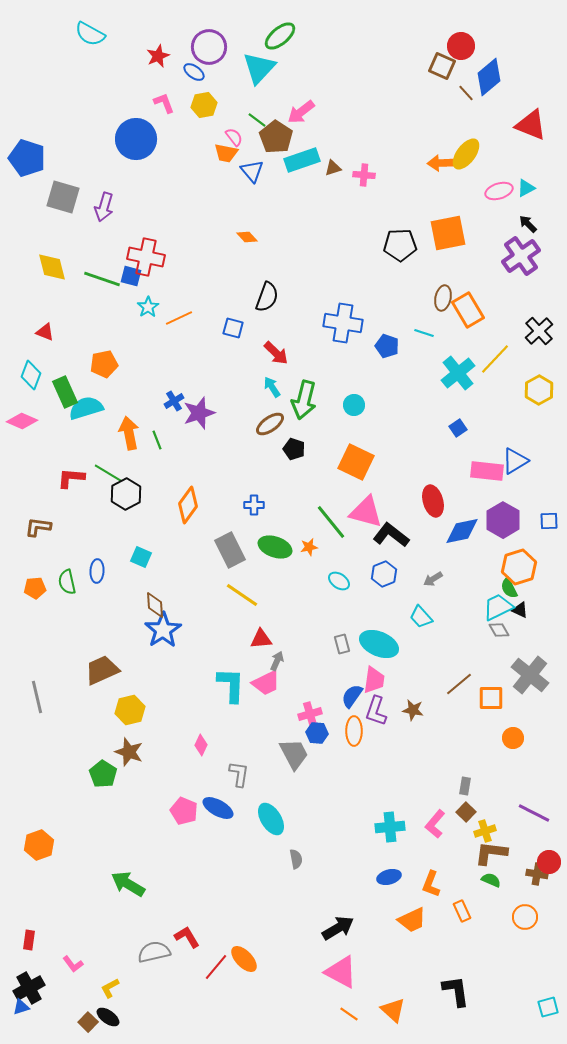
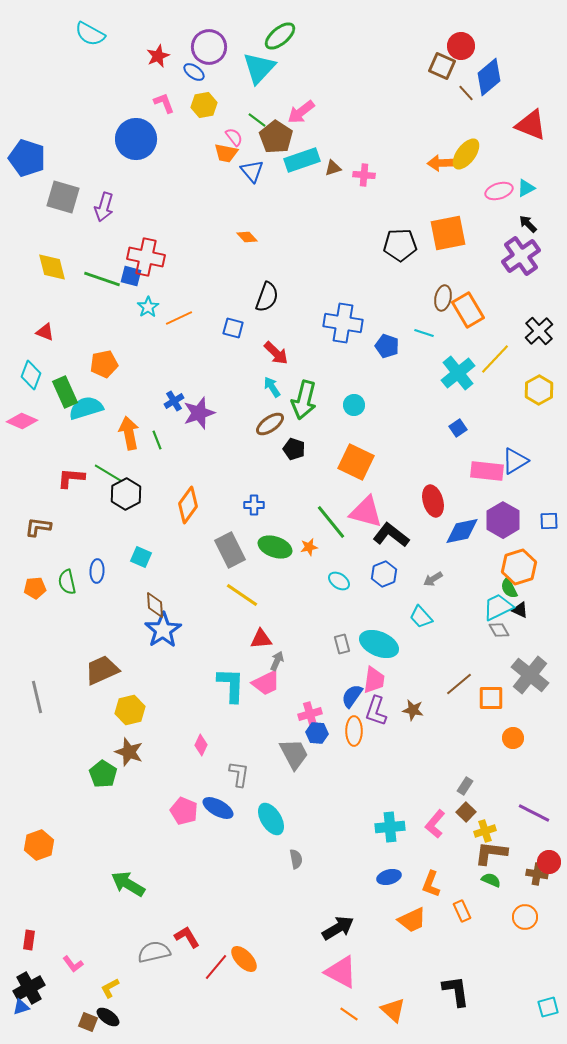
gray rectangle at (465, 786): rotated 24 degrees clockwise
brown square at (88, 1022): rotated 24 degrees counterclockwise
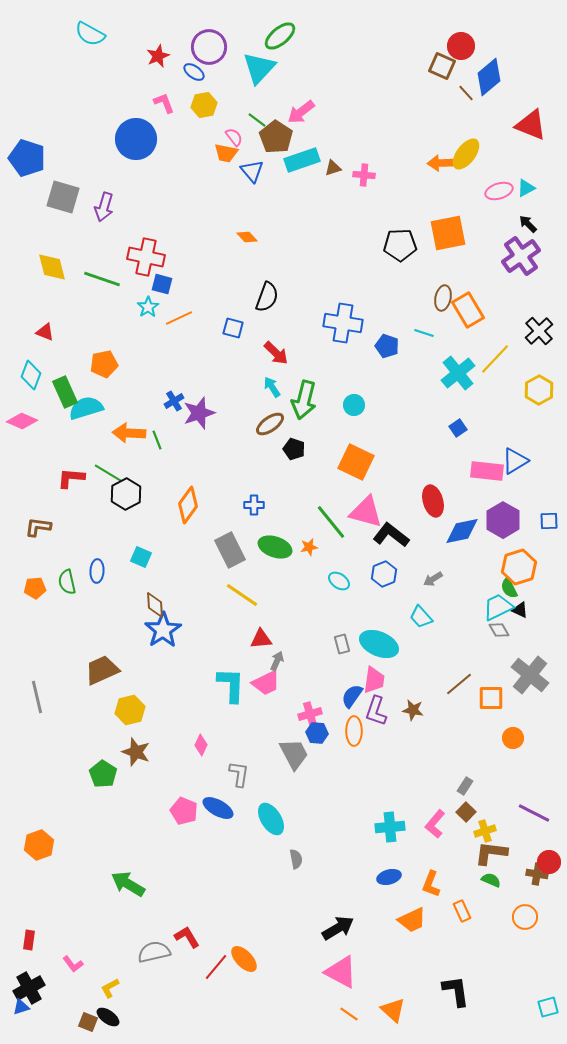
blue square at (131, 276): moved 31 px right, 8 px down
orange arrow at (129, 433): rotated 76 degrees counterclockwise
brown star at (129, 752): moved 7 px right
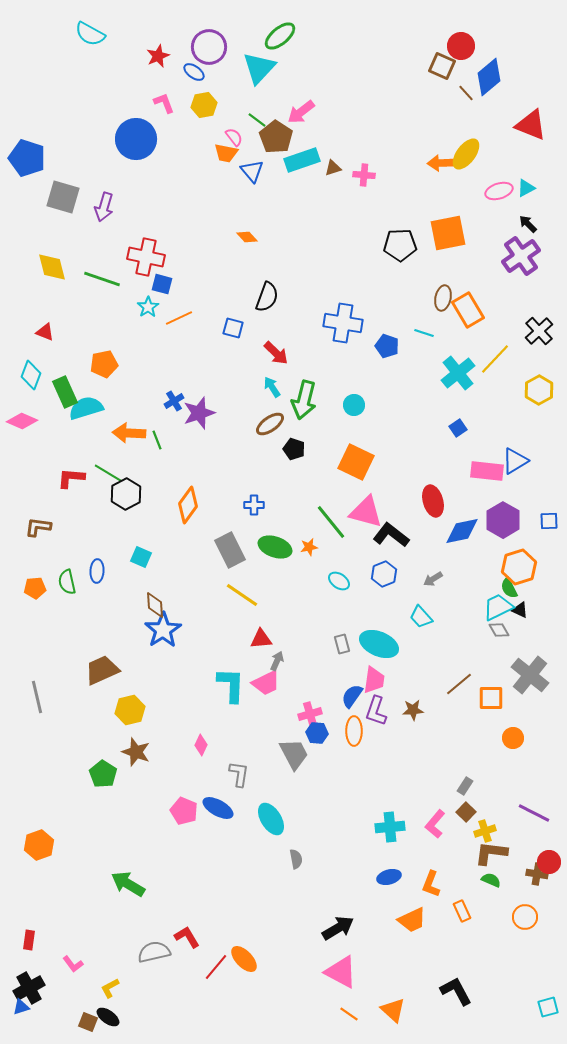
brown star at (413, 710): rotated 15 degrees counterclockwise
black L-shape at (456, 991): rotated 20 degrees counterclockwise
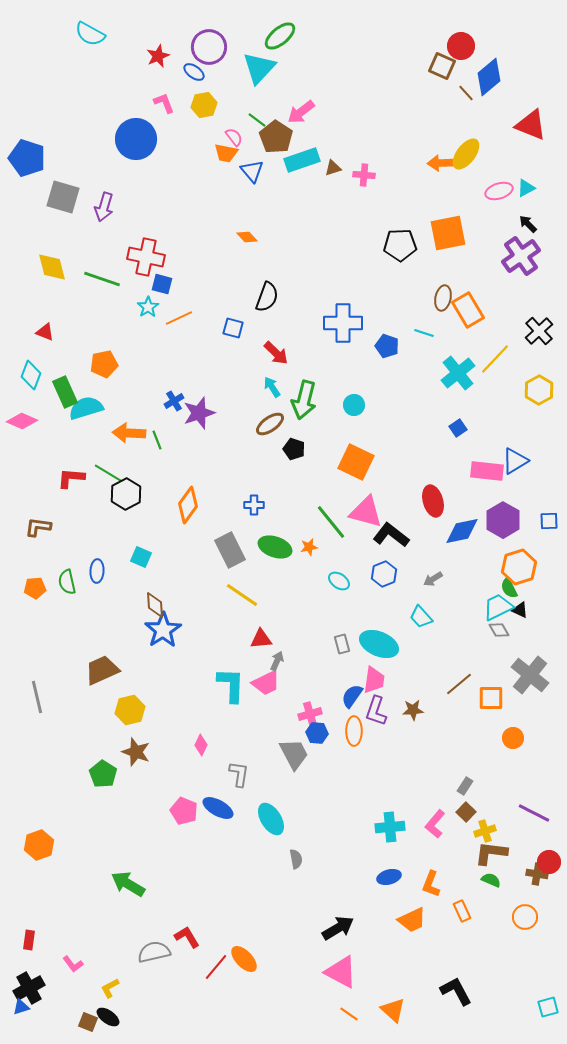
blue cross at (343, 323): rotated 9 degrees counterclockwise
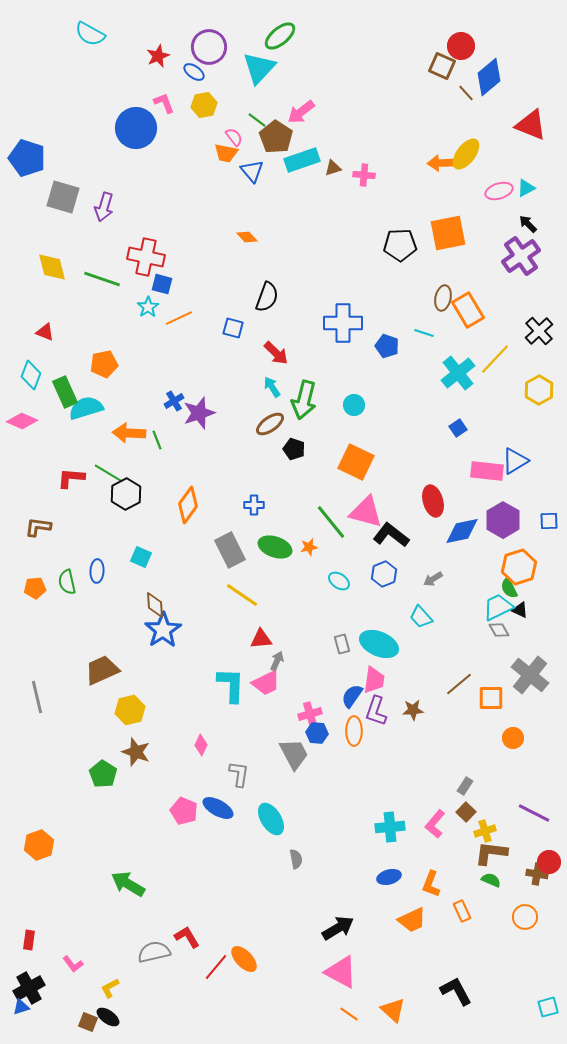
blue circle at (136, 139): moved 11 px up
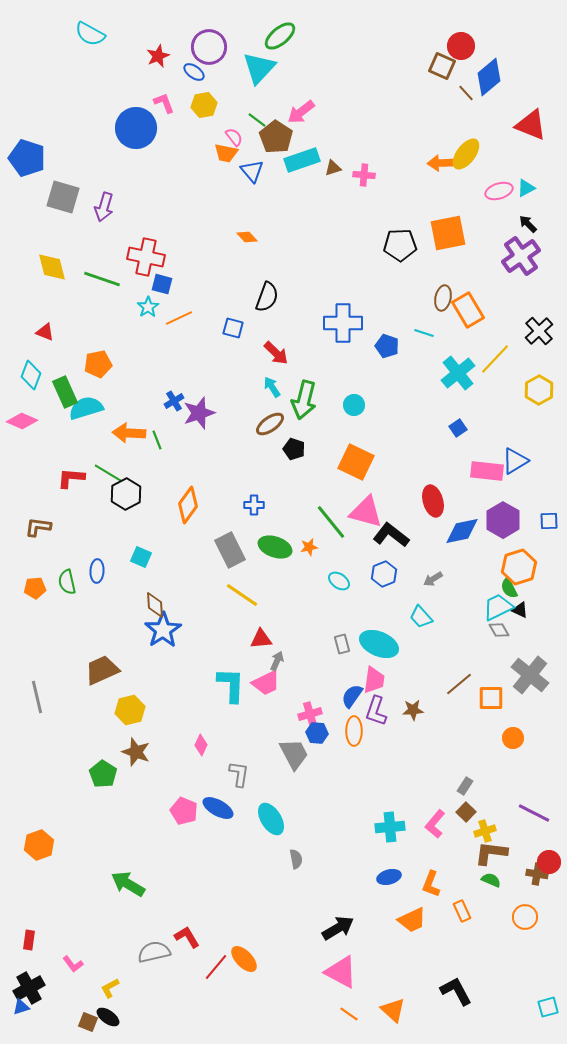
orange pentagon at (104, 364): moved 6 px left
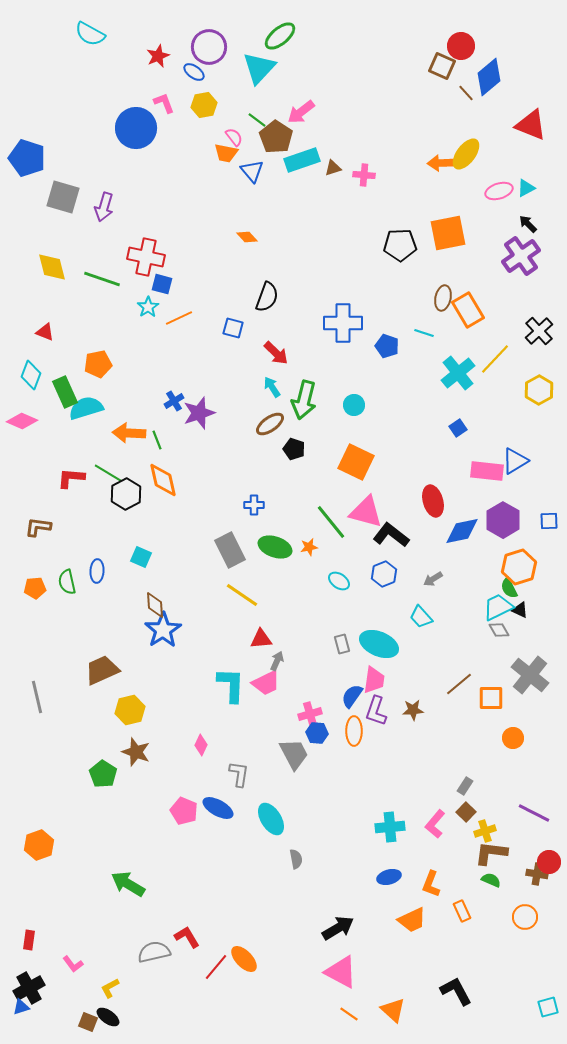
orange diamond at (188, 505): moved 25 px left, 25 px up; rotated 48 degrees counterclockwise
